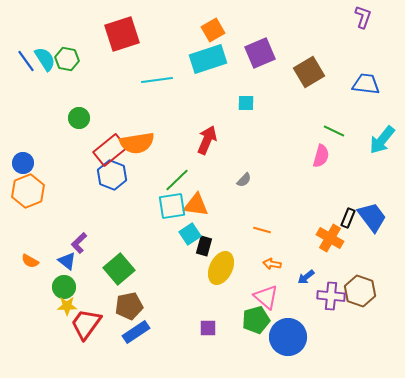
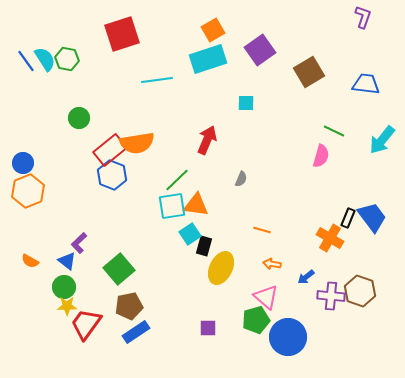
purple square at (260, 53): moved 3 px up; rotated 12 degrees counterclockwise
gray semicircle at (244, 180): moved 3 px left, 1 px up; rotated 21 degrees counterclockwise
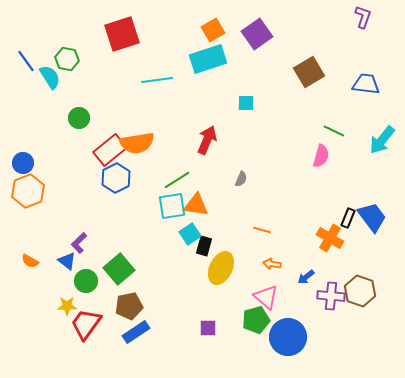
purple square at (260, 50): moved 3 px left, 16 px up
cyan semicircle at (45, 59): moved 5 px right, 18 px down
blue hexagon at (112, 175): moved 4 px right, 3 px down; rotated 12 degrees clockwise
green line at (177, 180): rotated 12 degrees clockwise
green circle at (64, 287): moved 22 px right, 6 px up
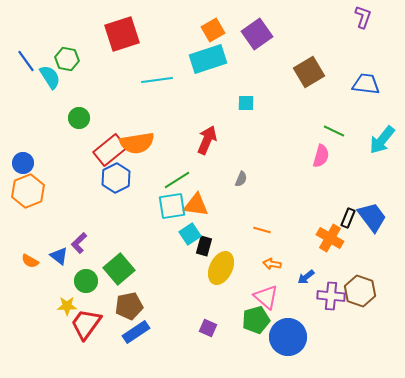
blue triangle at (67, 261): moved 8 px left, 5 px up
purple square at (208, 328): rotated 24 degrees clockwise
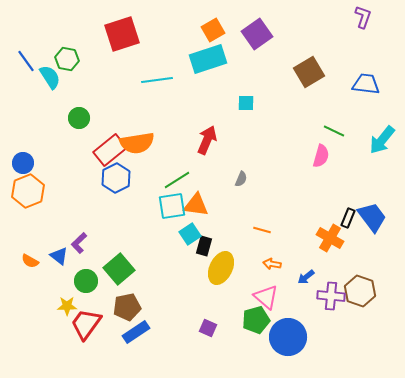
brown pentagon at (129, 306): moved 2 px left, 1 px down
